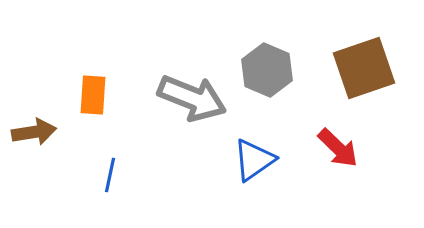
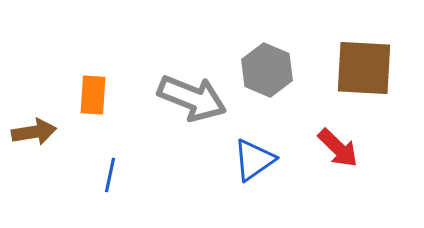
brown square: rotated 22 degrees clockwise
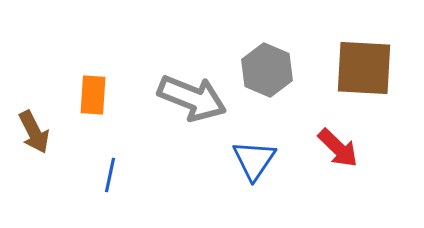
brown arrow: rotated 72 degrees clockwise
blue triangle: rotated 21 degrees counterclockwise
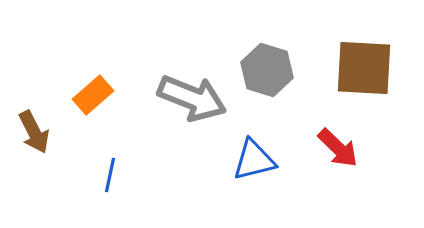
gray hexagon: rotated 6 degrees counterclockwise
orange rectangle: rotated 45 degrees clockwise
blue triangle: rotated 42 degrees clockwise
